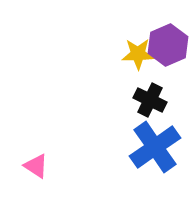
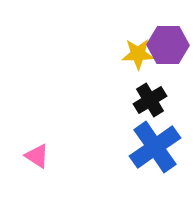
purple hexagon: rotated 24 degrees clockwise
black cross: rotated 32 degrees clockwise
pink triangle: moved 1 px right, 10 px up
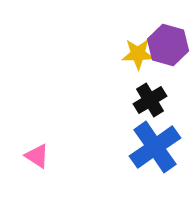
purple hexagon: rotated 15 degrees clockwise
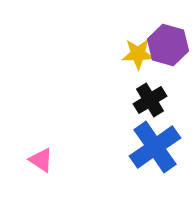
pink triangle: moved 4 px right, 4 px down
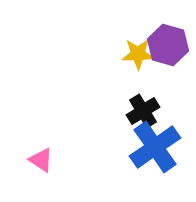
black cross: moved 7 px left, 11 px down
